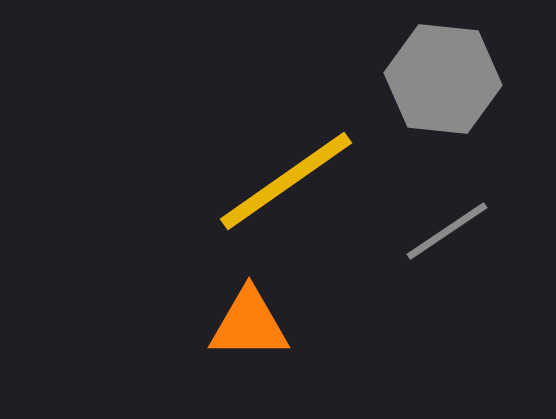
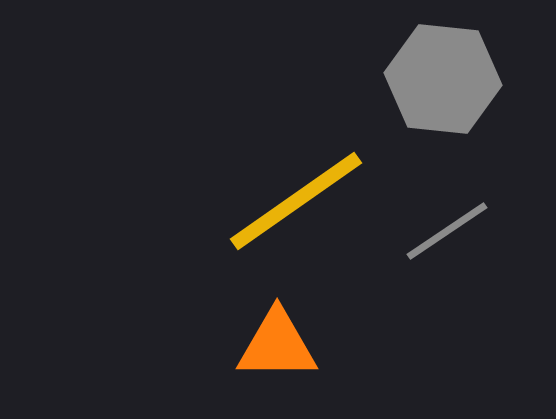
yellow line: moved 10 px right, 20 px down
orange triangle: moved 28 px right, 21 px down
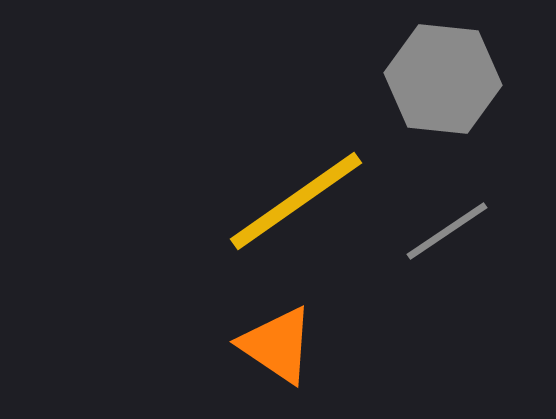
orange triangle: rotated 34 degrees clockwise
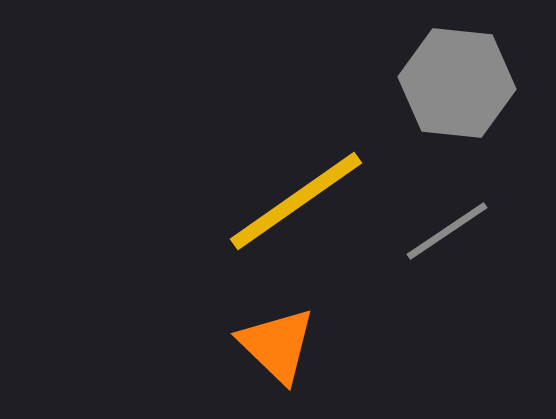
gray hexagon: moved 14 px right, 4 px down
orange triangle: rotated 10 degrees clockwise
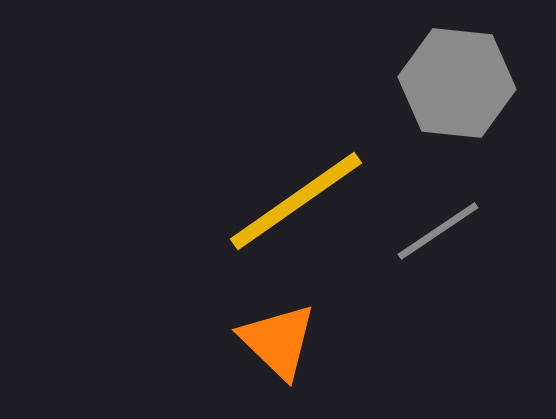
gray line: moved 9 px left
orange triangle: moved 1 px right, 4 px up
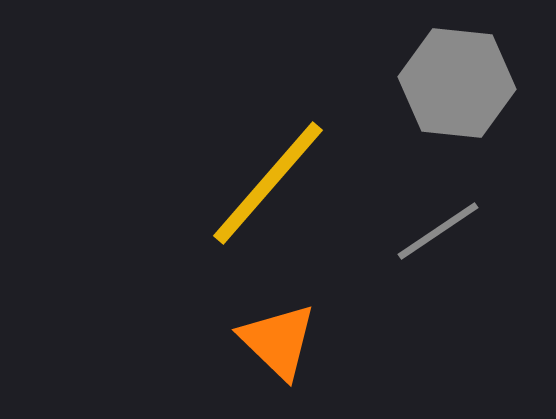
yellow line: moved 28 px left, 18 px up; rotated 14 degrees counterclockwise
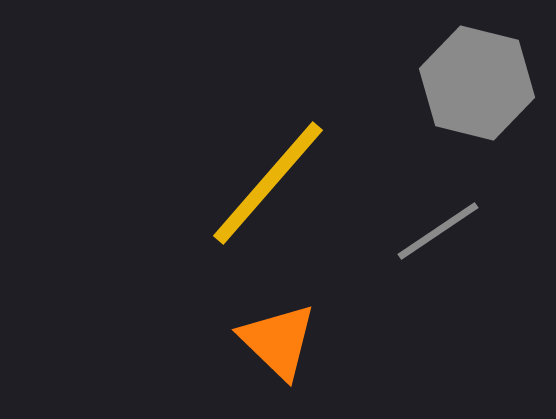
gray hexagon: moved 20 px right; rotated 8 degrees clockwise
